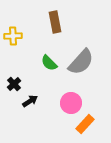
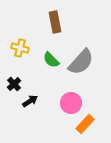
yellow cross: moved 7 px right, 12 px down; rotated 18 degrees clockwise
green semicircle: moved 2 px right, 3 px up
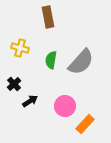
brown rectangle: moved 7 px left, 5 px up
green semicircle: rotated 54 degrees clockwise
pink circle: moved 6 px left, 3 px down
